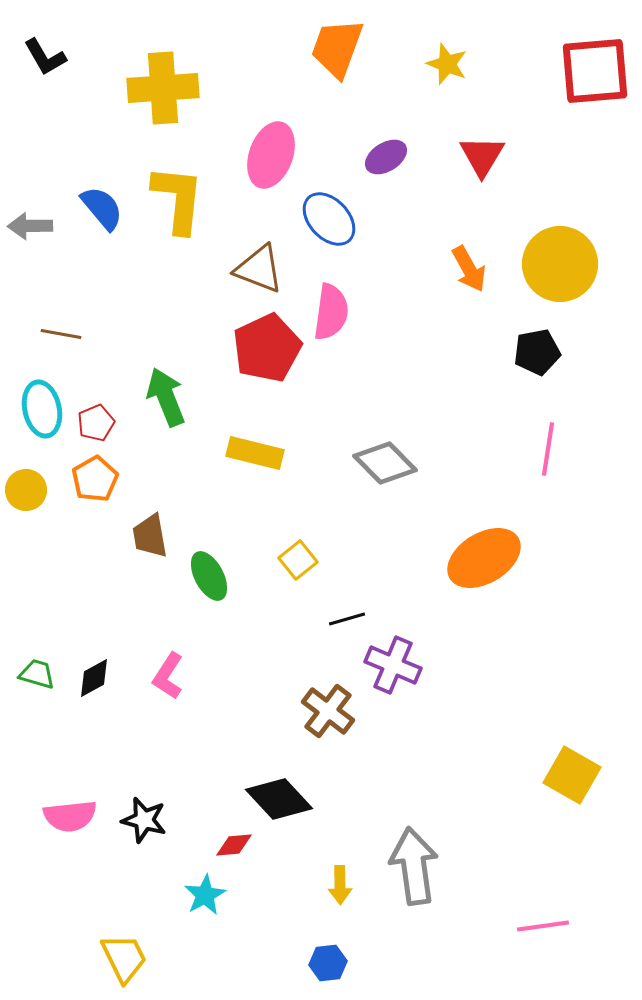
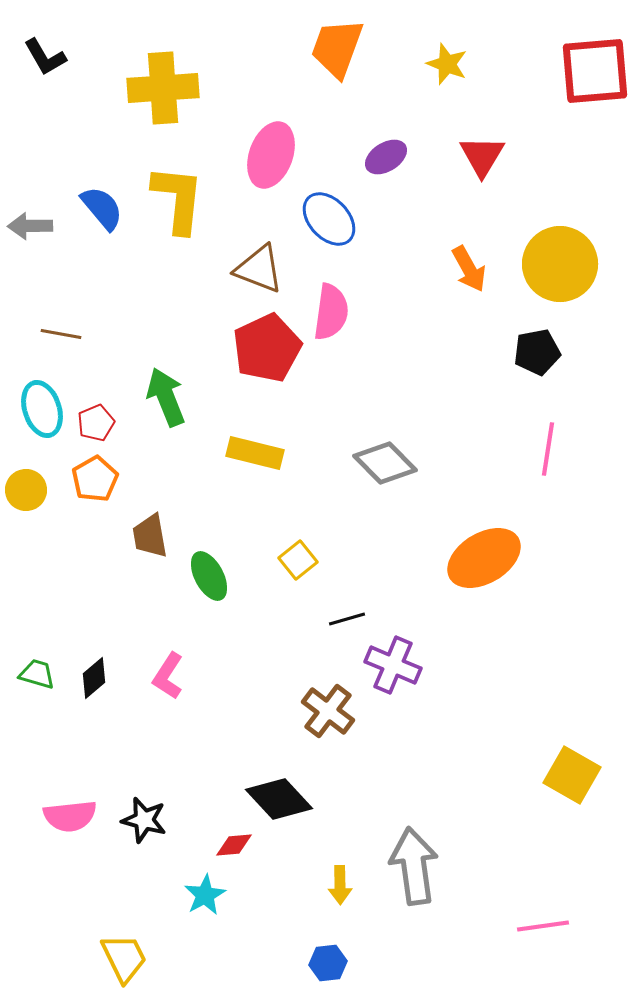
cyan ellipse at (42, 409): rotated 6 degrees counterclockwise
black diamond at (94, 678): rotated 12 degrees counterclockwise
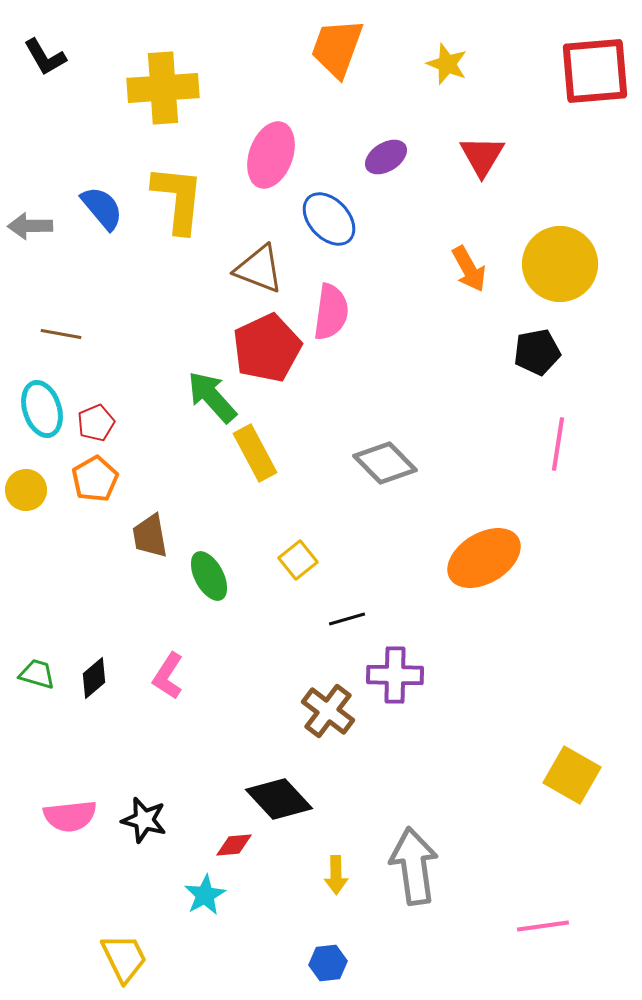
green arrow at (166, 397): moved 46 px right; rotated 20 degrees counterclockwise
pink line at (548, 449): moved 10 px right, 5 px up
yellow rectangle at (255, 453): rotated 48 degrees clockwise
purple cross at (393, 665): moved 2 px right, 10 px down; rotated 22 degrees counterclockwise
yellow arrow at (340, 885): moved 4 px left, 10 px up
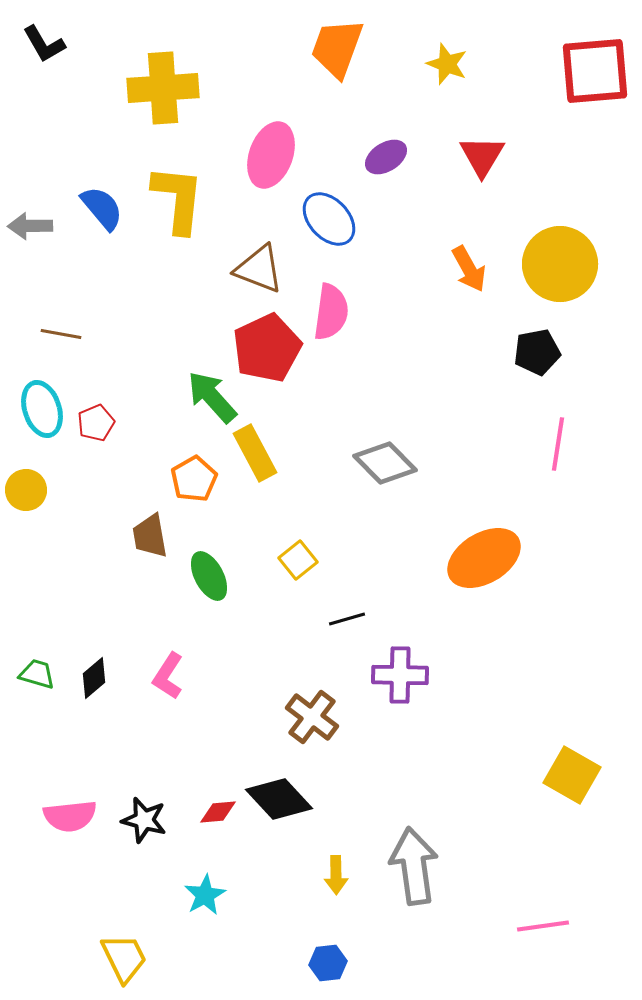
black L-shape at (45, 57): moved 1 px left, 13 px up
orange pentagon at (95, 479): moved 99 px right
purple cross at (395, 675): moved 5 px right
brown cross at (328, 711): moved 16 px left, 6 px down
red diamond at (234, 845): moved 16 px left, 33 px up
